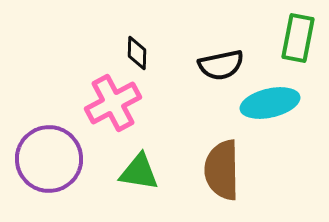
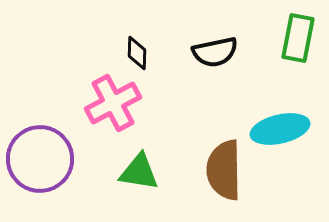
black semicircle: moved 6 px left, 13 px up
cyan ellipse: moved 10 px right, 26 px down
purple circle: moved 9 px left
brown semicircle: moved 2 px right
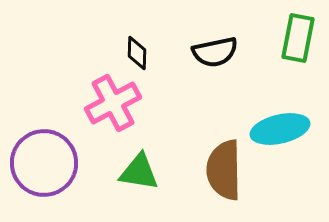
purple circle: moved 4 px right, 4 px down
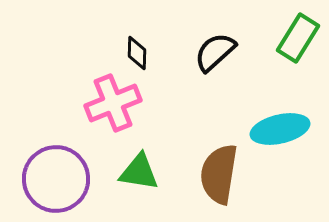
green rectangle: rotated 21 degrees clockwise
black semicircle: rotated 150 degrees clockwise
pink cross: rotated 6 degrees clockwise
purple circle: moved 12 px right, 16 px down
brown semicircle: moved 5 px left, 4 px down; rotated 10 degrees clockwise
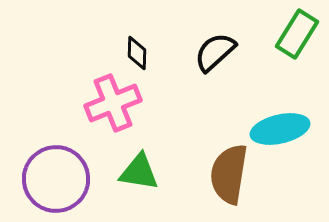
green rectangle: moved 1 px left, 4 px up
brown semicircle: moved 10 px right
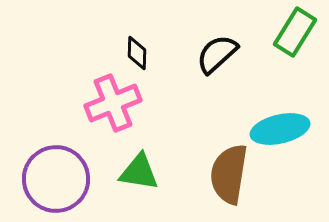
green rectangle: moved 2 px left, 2 px up
black semicircle: moved 2 px right, 2 px down
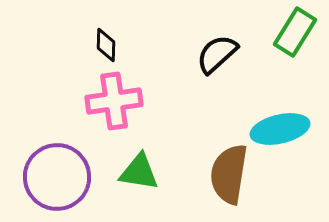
black diamond: moved 31 px left, 8 px up
pink cross: moved 1 px right, 2 px up; rotated 14 degrees clockwise
purple circle: moved 1 px right, 2 px up
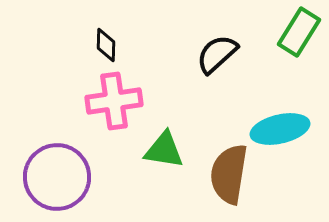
green rectangle: moved 4 px right
green triangle: moved 25 px right, 22 px up
